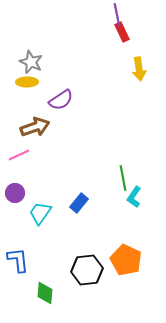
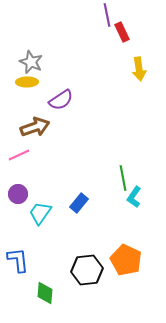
purple line: moved 10 px left
purple circle: moved 3 px right, 1 px down
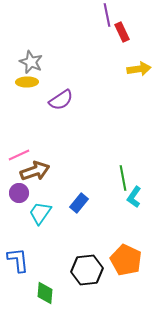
yellow arrow: rotated 90 degrees counterclockwise
brown arrow: moved 44 px down
purple circle: moved 1 px right, 1 px up
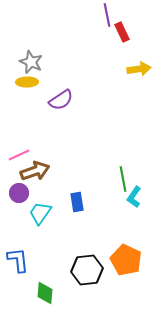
green line: moved 1 px down
blue rectangle: moved 2 px left, 1 px up; rotated 48 degrees counterclockwise
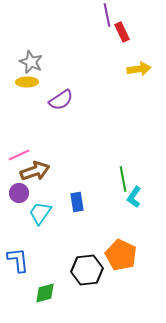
orange pentagon: moved 5 px left, 5 px up
green diamond: rotated 70 degrees clockwise
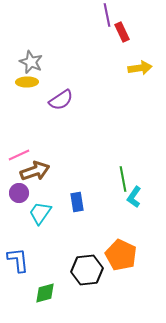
yellow arrow: moved 1 px right, 1 px up
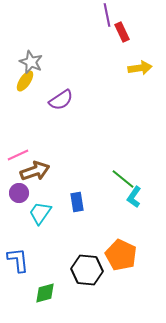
yellow ellipse: moved 2 px left, 1 px up; rotated 55 degrees counterclockwise
pink line: moved 1 px left
green line: rotated 40 degrees counterclockwise
black hexagon: rotated 12 degrees clockwise
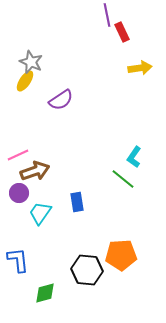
cyan L-shape: moved 40 px up
orange pentagon: rotated 28 degrees counterclockwise
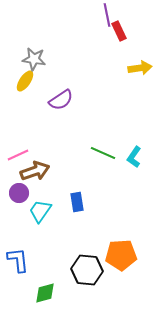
red rectangle: moved 3 px left, 1 px up
gray star: moved 3 px right, 3 px up; rotated 15 degrees counterclockwise
green line: moved 20 px left, 26 px up; rotated 15 degrees counterclockwise
cyan trapezoid: moved 2 px up
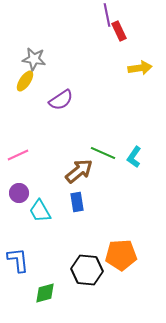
brown arrow: moved 44 px right; rotated 20 degrees counterclockwise
cyan trapezoid: rotated 65 degrees counterclockwise
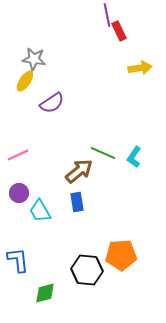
purple semicircle: moved 9 px left, 3 px down
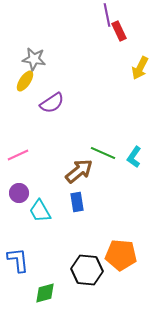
yellow arrow: rotated 125 degrees clockwise
orange pentagon: rotated 8 degrees clockwise
